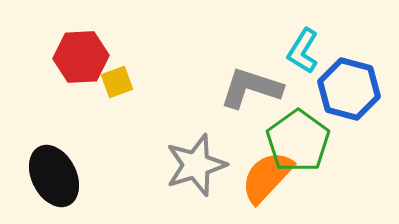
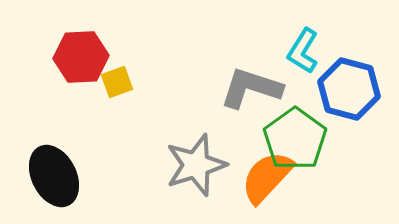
green pentagon: moved 3 px left, 2 px up
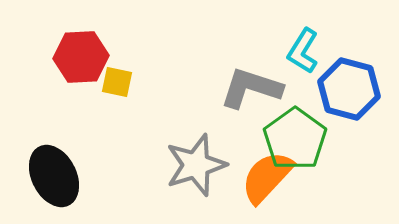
yellow square: rotated 32 degrees clockwise
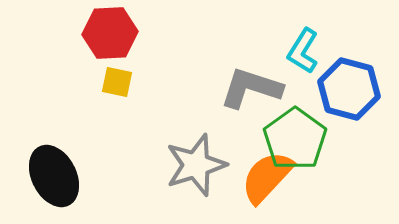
red hexagon: moved 29 px right, 24 px up
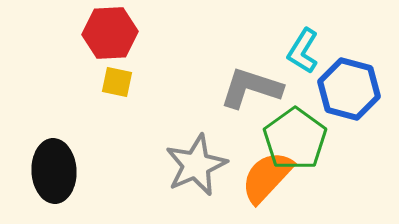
gray star: rotated 6 degrees counterclockwise
black ellipse: moved 5 px up; rotated 24 degrees clockwise
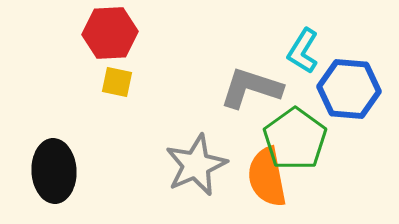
blue hexagon: rotated 10 degrees counterclockwise
orange semicircle: rotated 54 degrees counterclockwise
